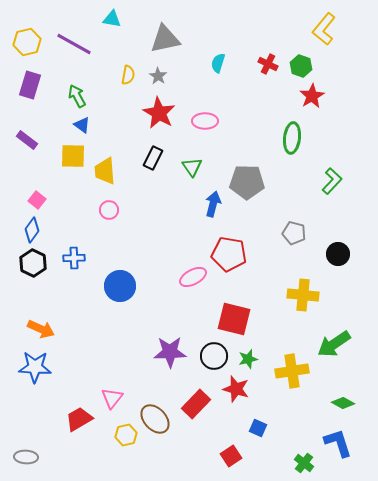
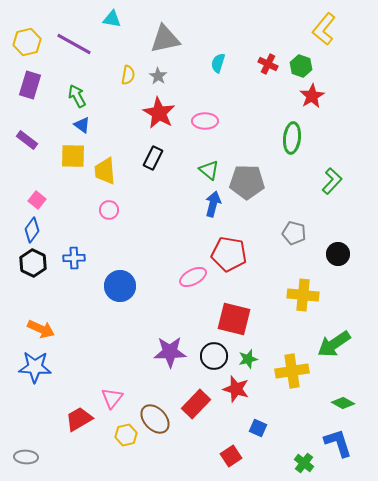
green triangle at (192, 167): moved 17 px right, 3 px down; rotated 15 degrees counterclockwise
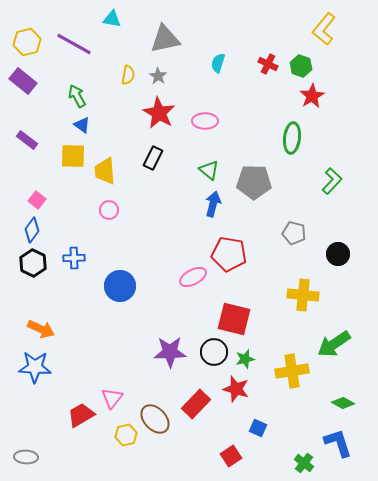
purple rectangle at (30, 85): moved 7 px left, 4 px up; rotated 68 degrees counterclockwise
gray pentagon at (247, 182): moved 7 px right
black circle at (214, 356): moved 4 px up
green star at (248, 359): moved 3 px left
red trapezoid at (79, 419): moved 2 px right, 4 px up
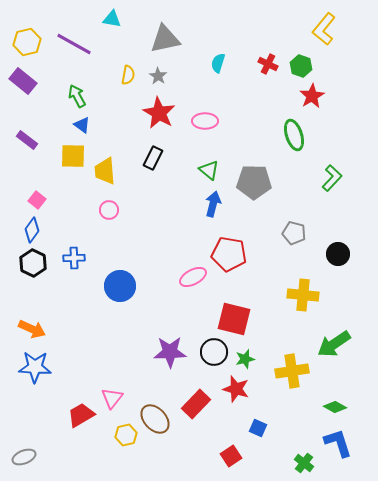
green ellipse at (292, 138): moved 2 px right, 3 px up; rotated 24 degrees counterclockwise
green L-shape at (332, 181): moved 3 px up
orange arrow at (41, 329): moved 9 px left
green diamond at (343, 403): moved 8 px left, 4 px down
gray ellipse at (26, 457): moved 2 px left; rotated 25 degrees counterclockwise
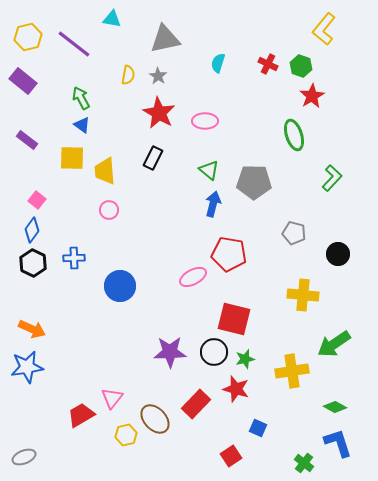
yellow hexagon at (27, 42): moved 1 px right, 5 px up
purple line at (74, 44): rotated 9 degrees clockwise
green arrow at (77, 96): moved 4 px right, 2 px down
yellow square at (73, 156): moved 1 px left, 2 px down
blue star at (35, 367): moved 8 px left; rotated 12 degrees counterclockwise
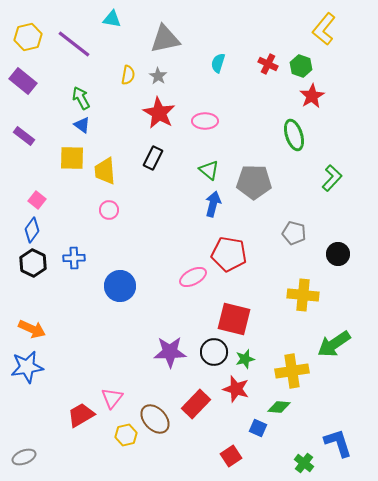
purple rectangle at (27, 140): moved 3 px left, 4 px up
green diamond at (335, 407): moved 56 px left; rotated 25 degrees counterclockwise
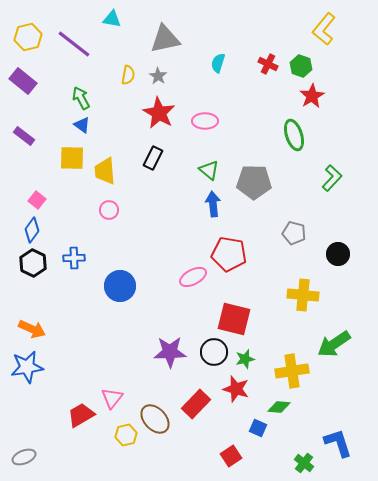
blue arrow at (213, 204): rotated 20 degrees counterclockwise
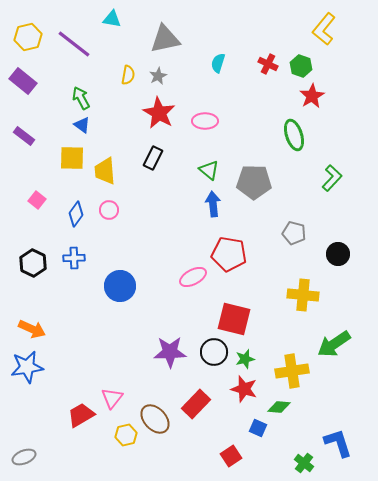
gray star at (158, 76): rotated 12 degrees clockwise
blue diamond at (32, 230): moved 44 px right, 16 px up
red star at (236, 389): moved 8 px right
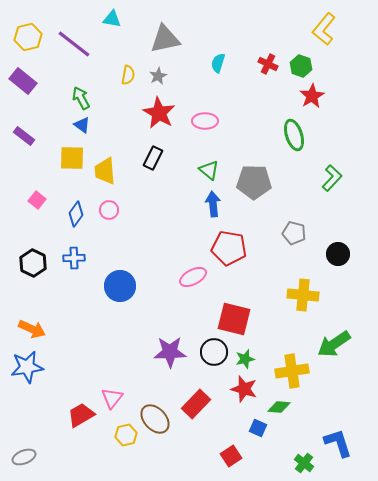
red pentagon at (229, 254): moved 6 px up
